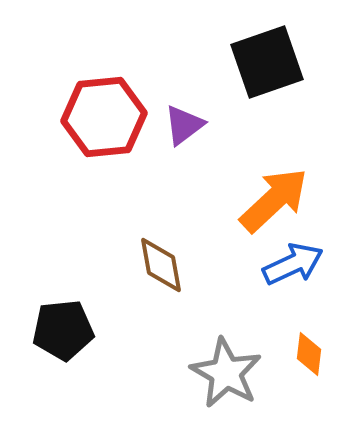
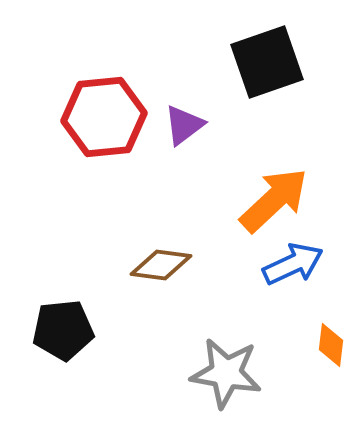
brown diamond: rotated 72 degrees counterclockwise
orange diamond: moved 22 px right, 9 px up
gray star: rotated 20 degrees counterclockwise
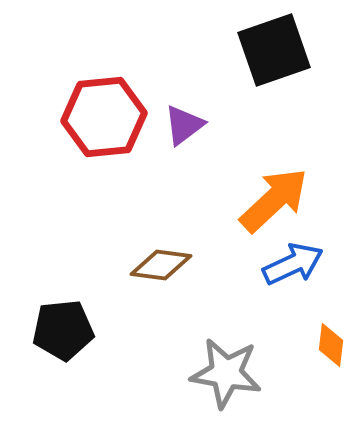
black square: moved 7 px right, 12 px up
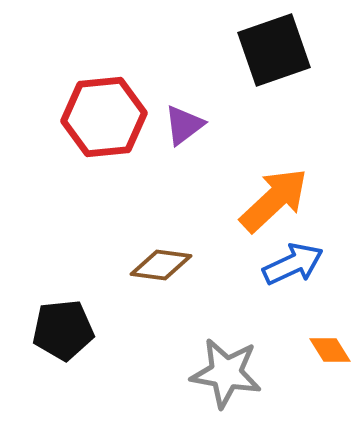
orange diamond: moved 1 px left, 5 px down; rotated 39 degrees counterclockwise
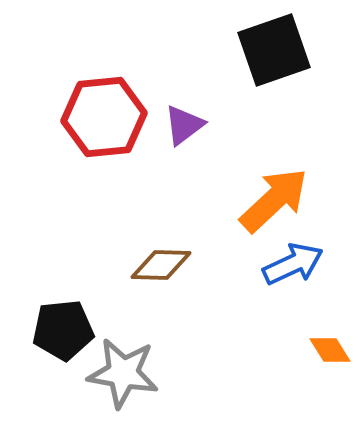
brown diamond: rotated 6 degrees counterclockwise
gray star: moved 103 px left
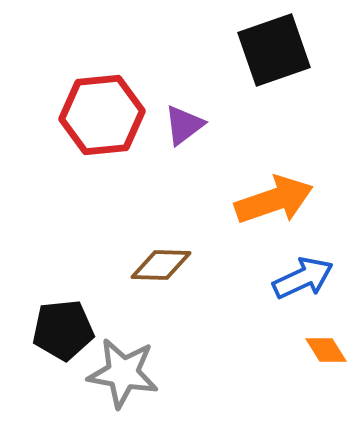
red hexagon: moved 2 px left, 2 px up
orange arrow: rotated 24 degrees clockwise
blue arrow: moved 10 px right, 14 px down
orange diamond: moved 4 px left
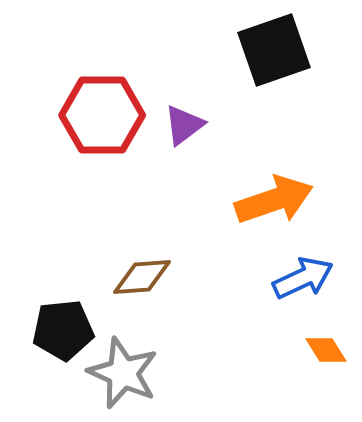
red hexagon: rotated 6 degrees clockwise
brown diamond: moved 19 px left, 12 px down; rotated 6 degrees counterclockwise
gray star: rotated 14 degrees clockwise
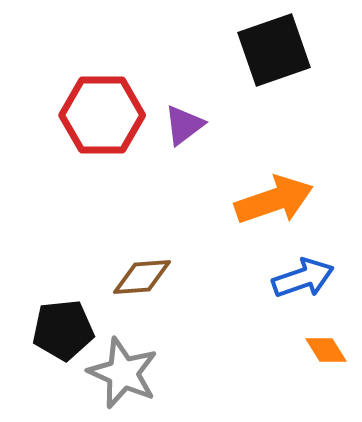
blue arrow: rotated 6 degrees clockwise
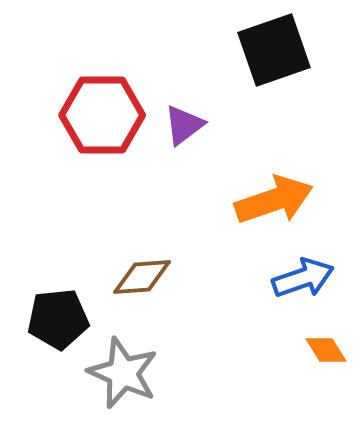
black pentagon: moved 5 px left, 11 px up
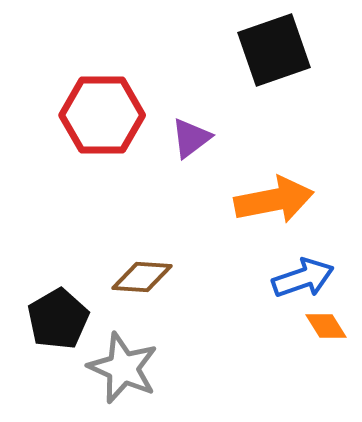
purple triangle: moved 7 px right, 13 px down
orange arrow: rotated 8 degrees clockwise
brown diamond: rotated 8 degrees clockwise
black pentagon: rotated 24 degrees counterclockwise
orange diamond: moved 24 px up
gray star: moved 5 px up
